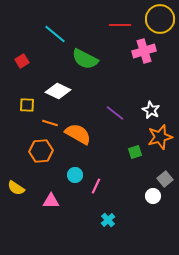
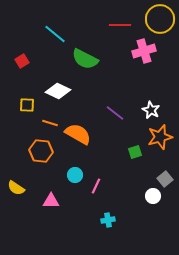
orange hexagon: rotated 10 degrees clockwise
cyan cross: rotated 32 degrees clockwise
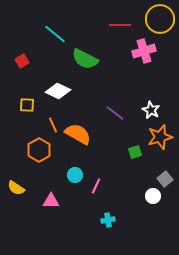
orange line: moved 3 px right, 2 px down; rotated 49 degrees clockwise
orange hexagon: moved 2 px left, 1 px up; rotated 25 degrees clockwise
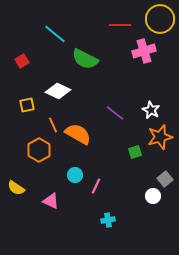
yellow square: rotated 14 degrees counterclockwise
pink triangle: rotated 24 degrees clockwise
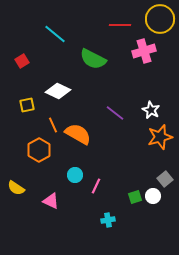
green semicircle: moved 8 px right
green square: moved 45 px down
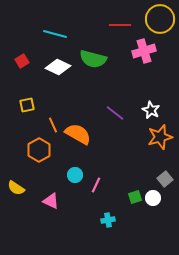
cyan line: rotated 25 degrees counterclockwise
green semicircle: rotated 12 degrees counterclockwise
white diamond: moved 24 px up
pink line: moved 1 px up
white circle: moved 2 px down
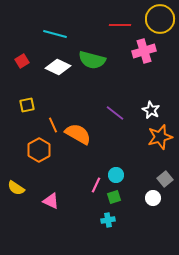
green semicircle: moved 1 px left, 1 px down
cyan circle: moved 41 px right
green square: moved 21 px left
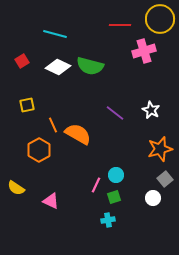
green semicircle: moved 2 px left, 6 px down
orange star: moved 12 px down
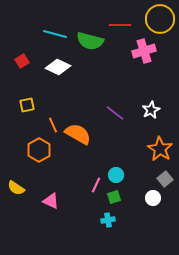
green semicircle: moved 25 px up
white star: rotated 18 degrees clockwise
orange star: rotated 25 degrees counterclockwise
